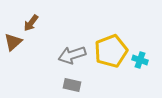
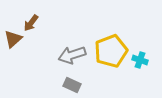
brown triangle: moved 3 px up
gray rectangle: rotated 12 degrees clockwise
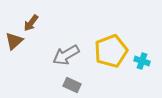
brown triangle: moved 1 px right, 2 px down
gray arrow: moved 6 px left; rotated 12 degrees counterclockwise
cyan cross: moved 2 px right, 1 px down
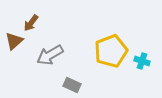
gray arrow: moved 16 px left
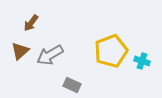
brown triangle: moved 6 px right, 10 px down
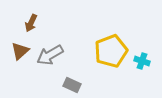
brown arrow: rotated 12 degrees counterclockwise
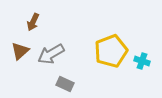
brown arrow: moved 2 px right, 1 px up
gray arrow: moved 1 px right, 1 px up
gray rectangle: moved 7 px left, 1 px up
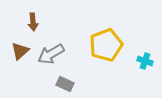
brown arrow: rotated 30 degrees counterclockwise
yellow pentagon: moved 5 px left, 6 px up
cyan cross: moved 3 px right
